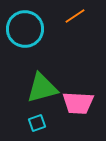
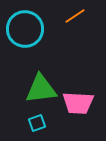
green triangle: moved 1 px left, 1 px down; rotated 8 degrees clockwise
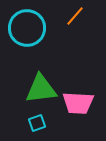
orange line: rotated 15 degrees counterclockwise
cyan circle: moved 2 px right, 1 px up
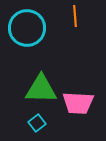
orange line: rotated 45 degrees counterclockwise
green triangle: rotated 8 degrees clockwise
cyan square: rotated 18 degrees counterclockwise
